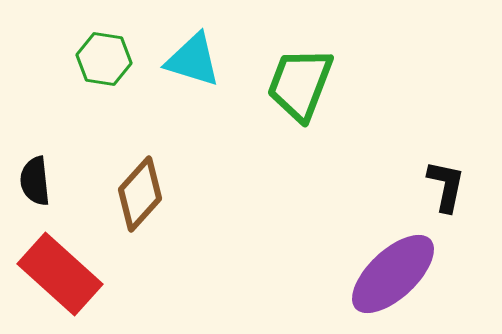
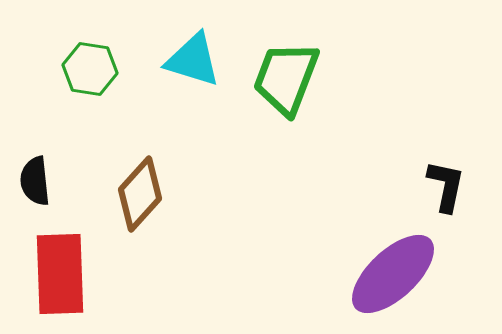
green hexagon: moved 14 px left, 10 px down
green trapezoid: moved 14 px left, 6 px up
red rectangle: rotated 46 degrees clockwise
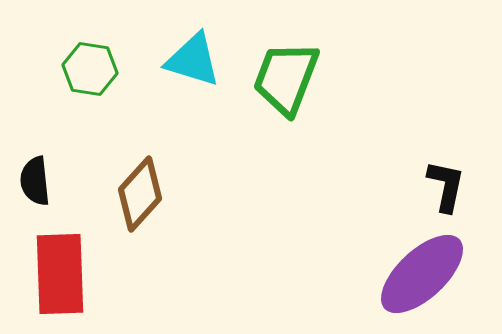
purple ellipse: moved 29 px right
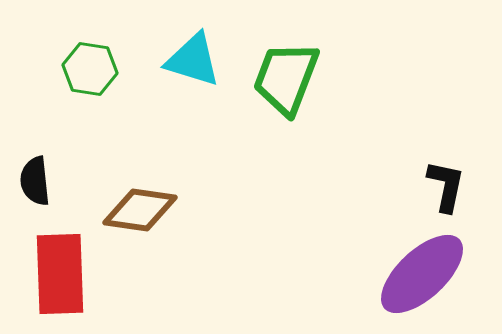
brown diamond: moved 16 px down; rotated 56 degrees clockwise
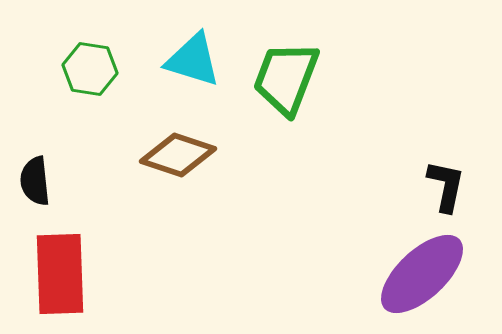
brown diamond: moved 38 px right, 55 px up; rotated 10 degrees clockwise
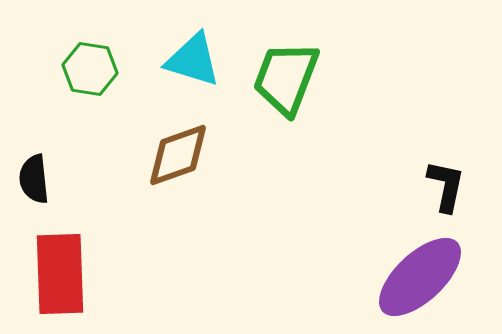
brown diamond: rotated 38 degrees counterclockwise
black semicircle: moved 1 px left, 2 px up
purple ellipse: moved 2 px left, 3 px down
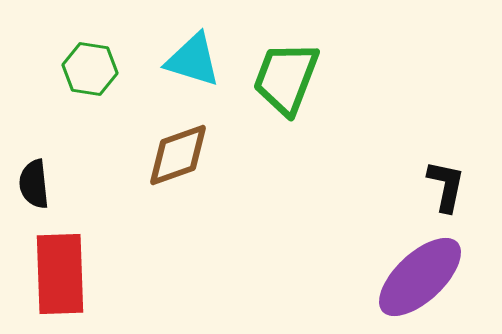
black semicircle: moved 5 px down
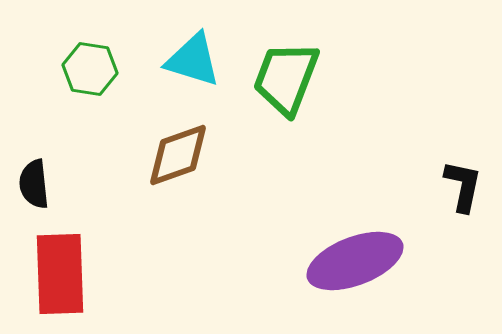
black L-shape: moved 17 px right
purple ellipse: moved 65 px left, 16 px up; rotated 22 degrees clockwise
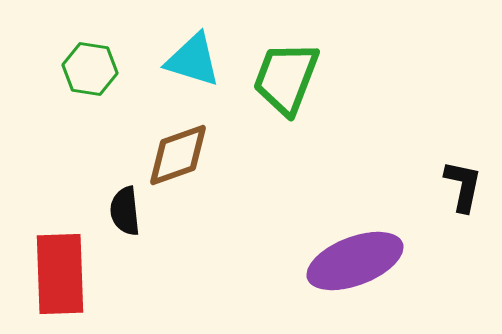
black semicircle: moved 91 px right, 27 px down
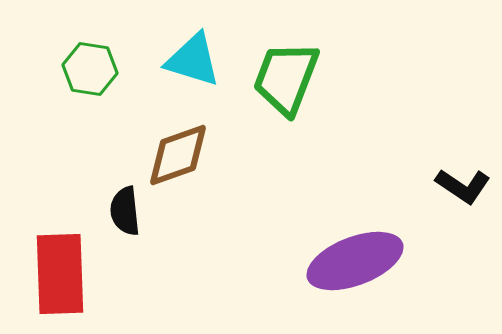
black L-shape: rotated 112 degrees clockwise
